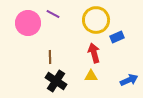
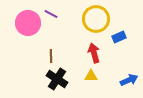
purple line: moved 2 px left
yellow circle: moved 1 px up
blue rectangle: moved 2 px right
brown line: moved 1 px right, 1 px up
black cross: moved 1 px right, 2 px up
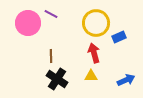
yellow circle: moved 4 px down
blue arrow: moved 3 px left
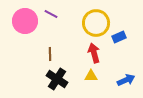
pink circle: moved 3 px left, 2 px up
brown line: moved 1 px left, 2 px up
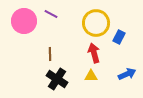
pink circle: moved 1 px left
blue rectangle: rotated 40 degrees counterclockwise
blue arrow: moved 1 px right, 6 px up
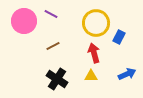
brown line: moved 3 px right, 8 px up; rotated 64 degrees clockwise
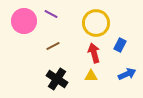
blue rectangle: moved 1 px right, 8 px down
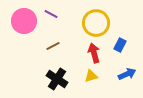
yellow triangle: rotated 16 degrees counterclockwise
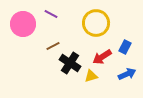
pink circle: moved 1 px left, 3 px down
blue rectangle: moved 5 px right, 2 px down
red arrow: moved 8 px right, 4 px down; rotated 108 degrees counterclockwise
black cross: moved 13 px right, 16 px up
